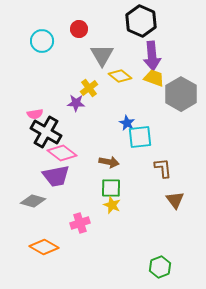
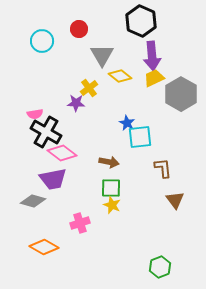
yellow trapezoid: rotated 45 degrees counterclockwise
purple trapezoid: moved 3 px left, 3 px down
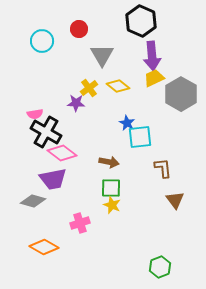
yellow diamond: moved 2 px left, 10 px down
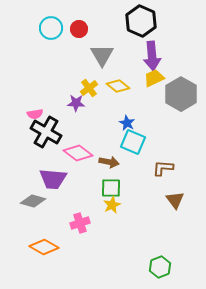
cyan circle: moved 9 px right, 13 px up
cyan square: moved 7 px left, 5 px down; rotated 30 degrees clockwise
pink diamond: moved 16 px right
brown L-shape: rotated 80 degrees counterclockwise
purple trapezoid: rotated 16 degrees clockwise
yellow star: rotated 24 degrees clockwise
